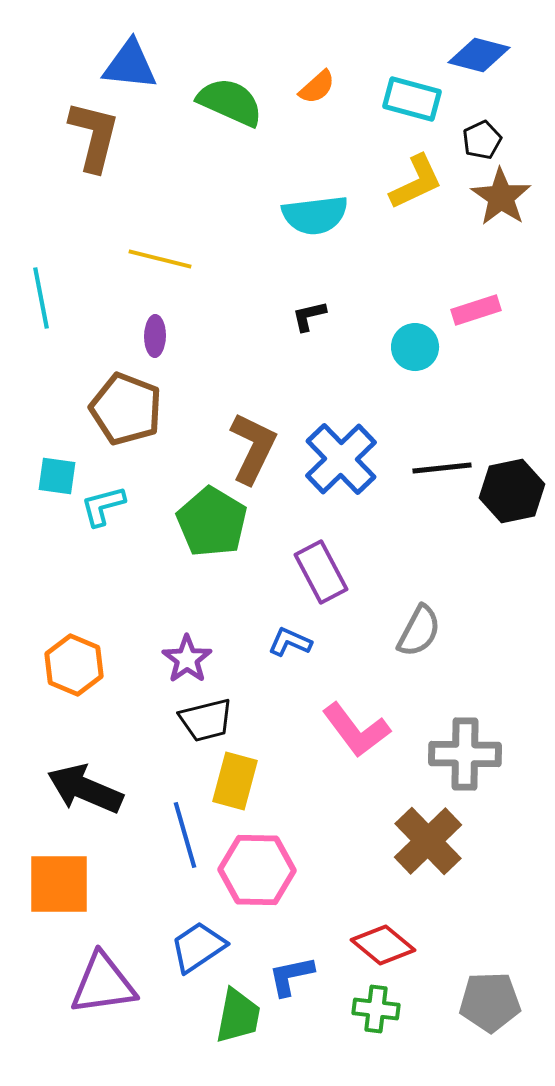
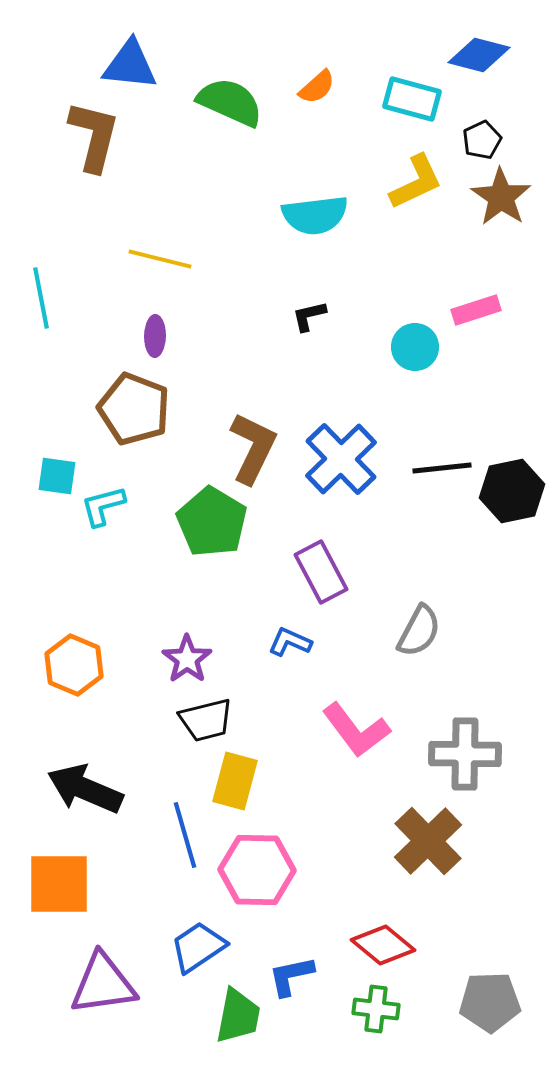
brown pentagon at (126, 409): moved 8 px right
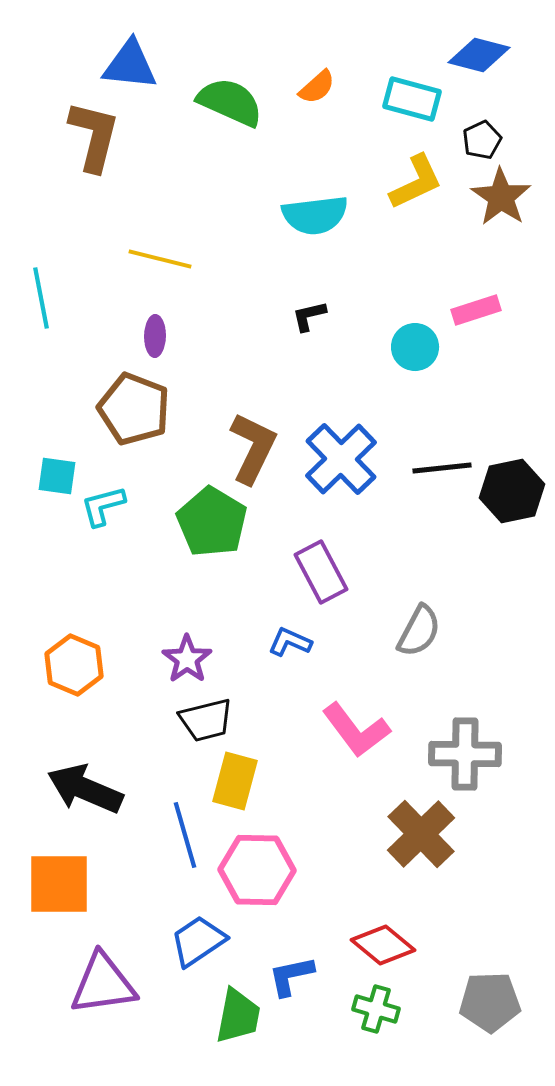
brown cross at (428, 841): moved 7 px left, 7 px up
blue trapezoid at (198, 947): moved 6 px up
green cross at (376, 1009): rotated 9 degrees clockwise
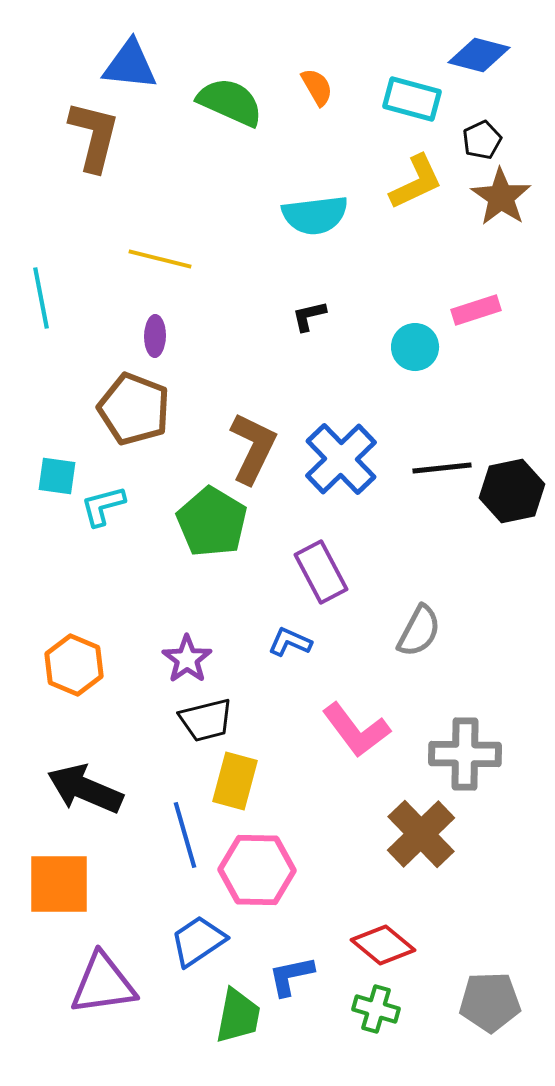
orange semicircle at (317, 87): rotated 78 degrees counterclockwise
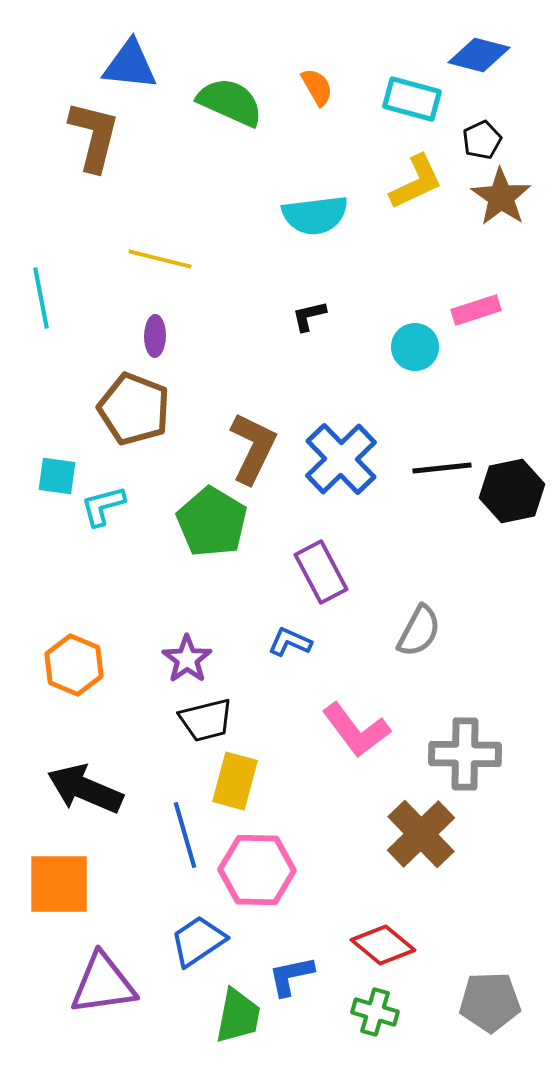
green cross at (376, 1009): moved 1 px left, 3 px down
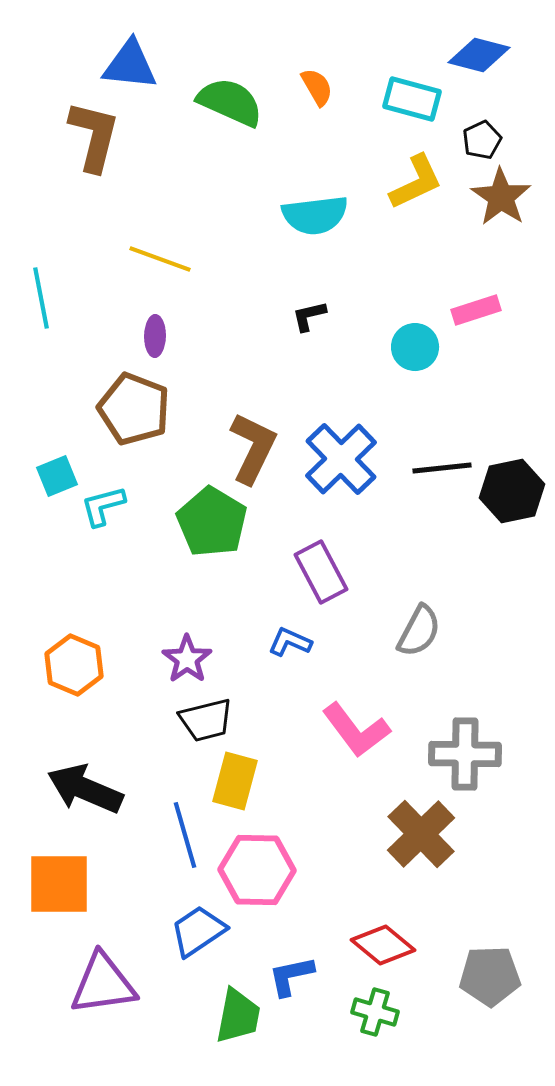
yellow line at (160, 259): rotated 6 degrees clockwise
cyan square at (57, 476): rotated 30 degrees counterclockwise
blue trapezoid at (198, 941): moved 10 px up
gray pentagon at (490, 1002): moved 26 px up
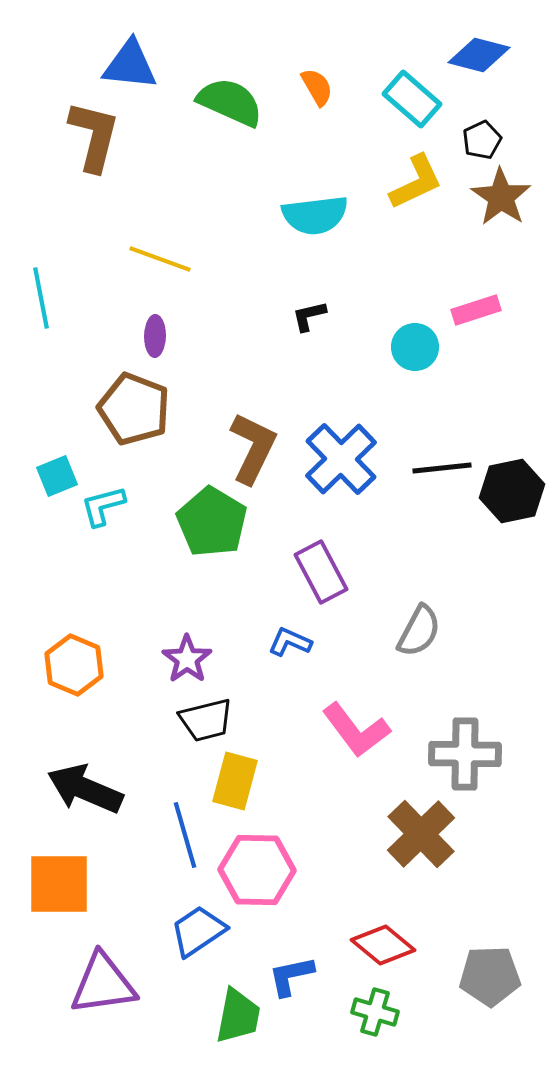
cyan rectangle at (412, 99): rotated 26 degrees clockwise
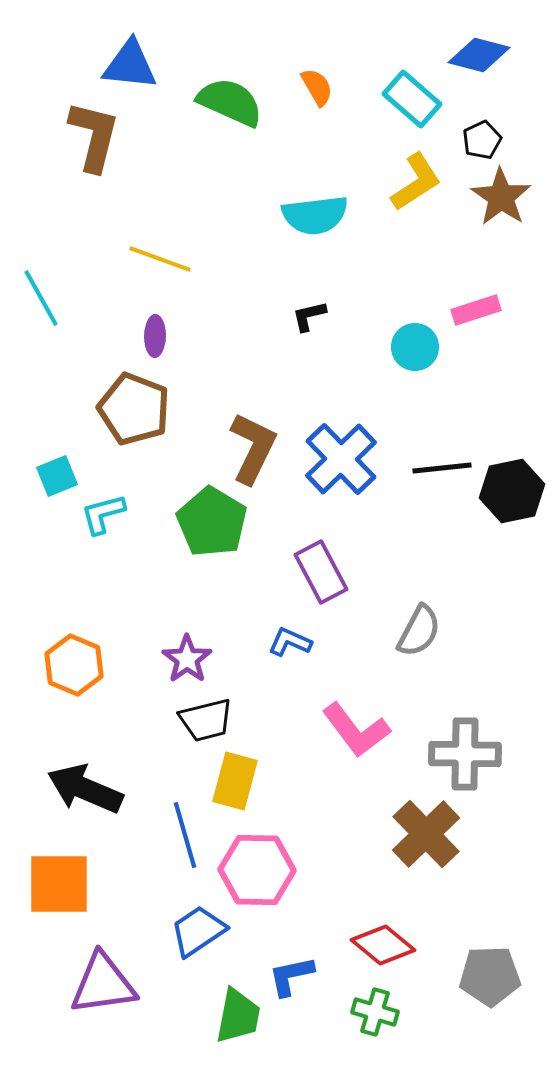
yellow L-shape at (416, 182): rotated 8 degrees counterclockwise
cyan line at (41, 298): rotated 18 degrees counterclockwise
cyan L-shape at (103, 506): moved 8 px down
brown cross at (421, 834): moved 5 px right
